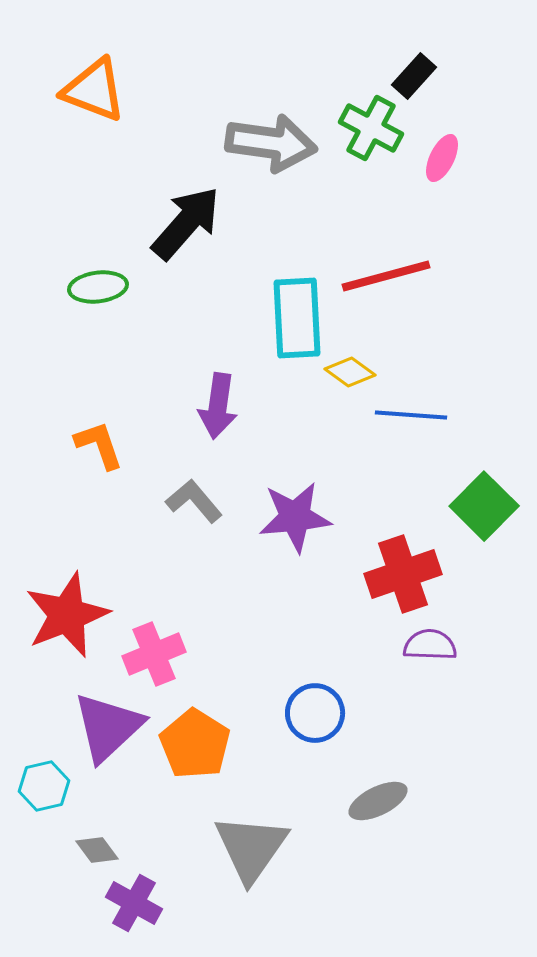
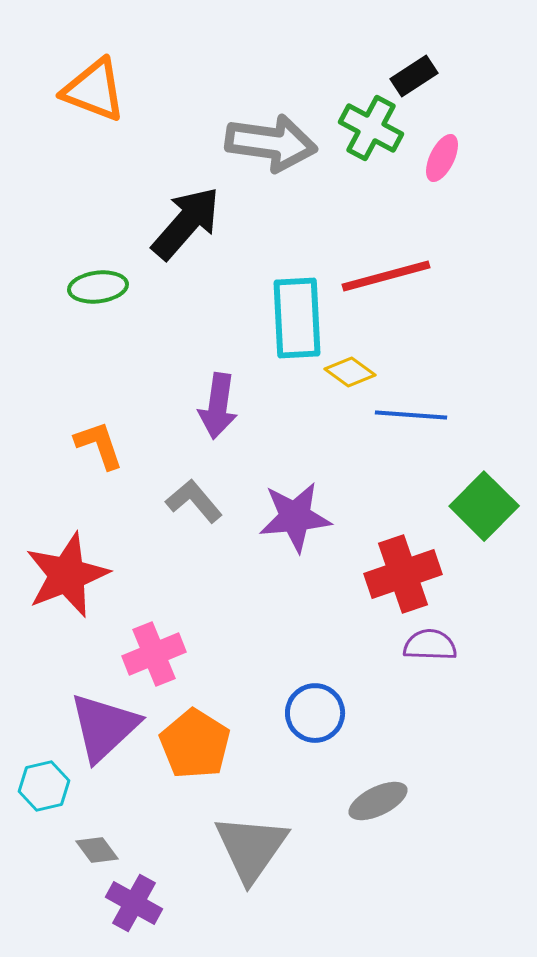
black rectangle: rotated 15 degrees clockwise
red star: moved 40 px up
purple triangle: moved 4 px left
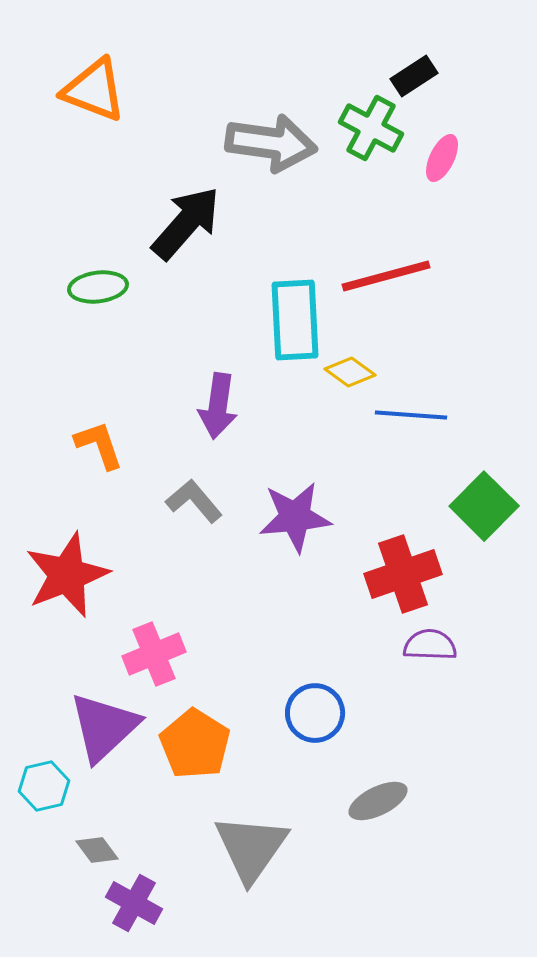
cyan rectangle: moved 2 px left, 2 px down
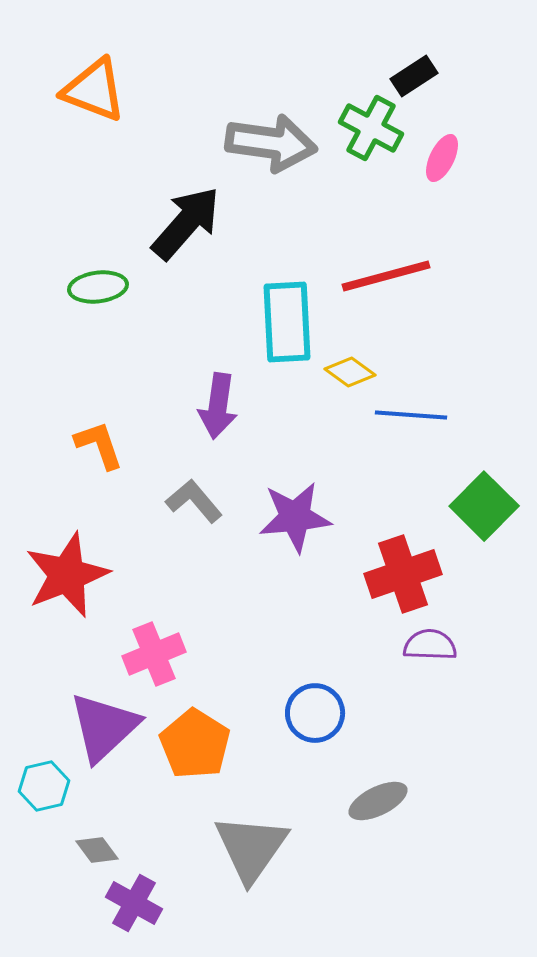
cyan rectangle: moved 8 px left, 2 px down
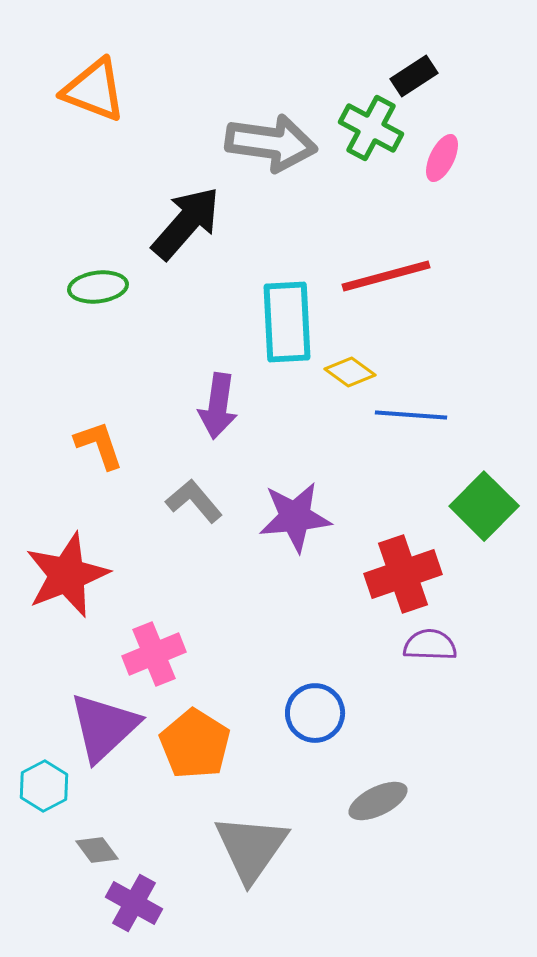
cyan hexagon: rotated 15 degrees counterclockwise
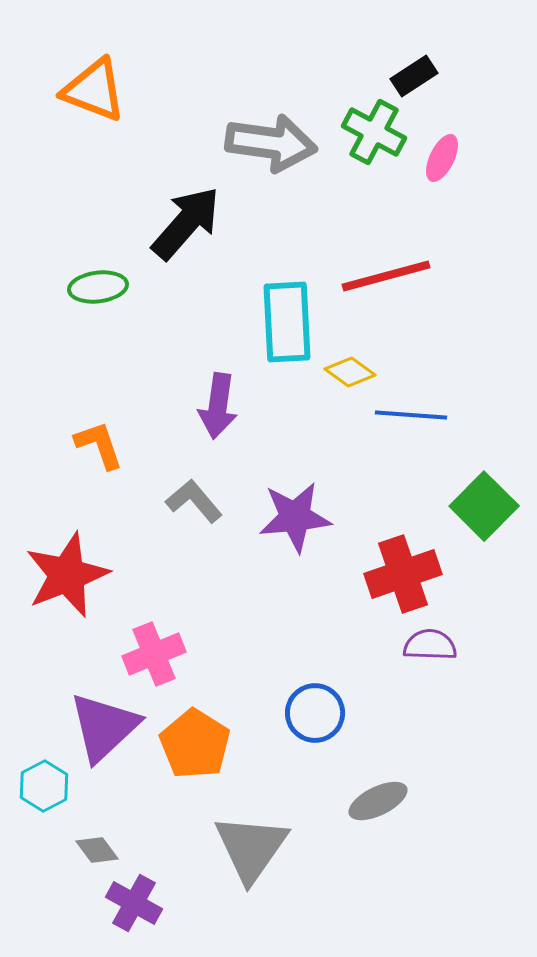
green cross: moved 3 px right, 4 px down
